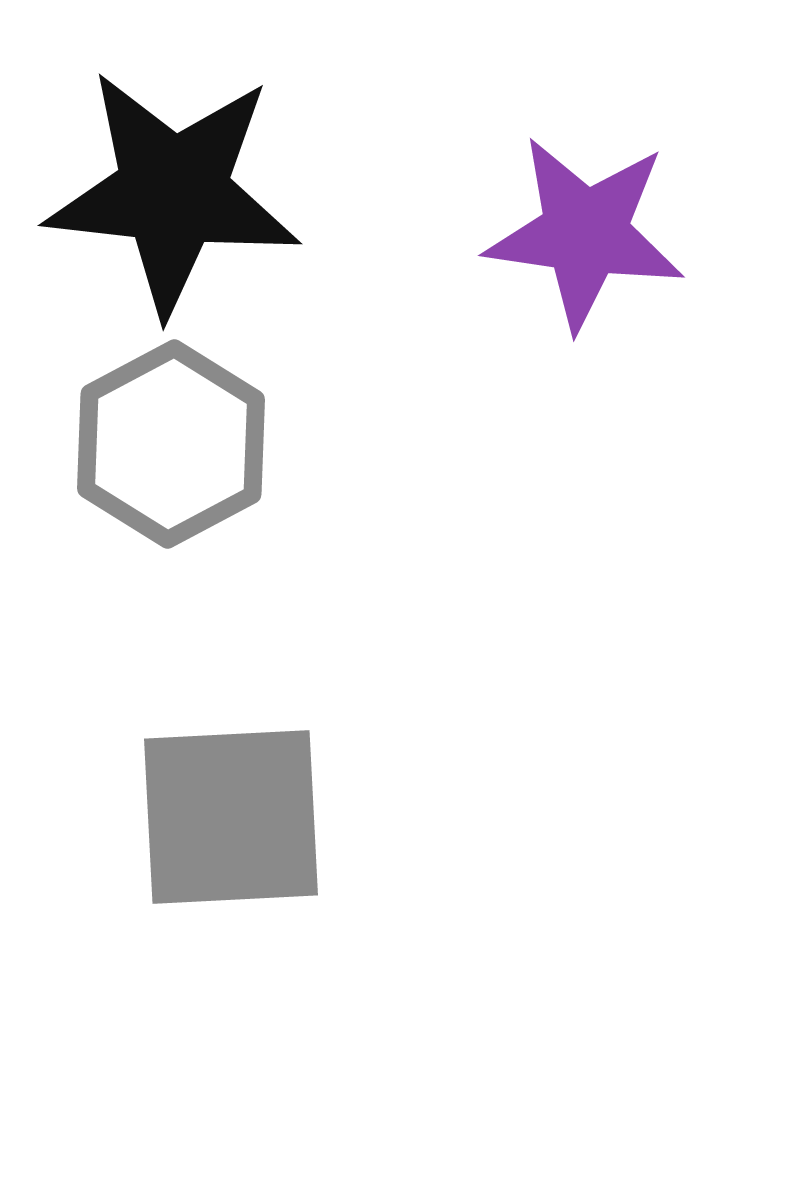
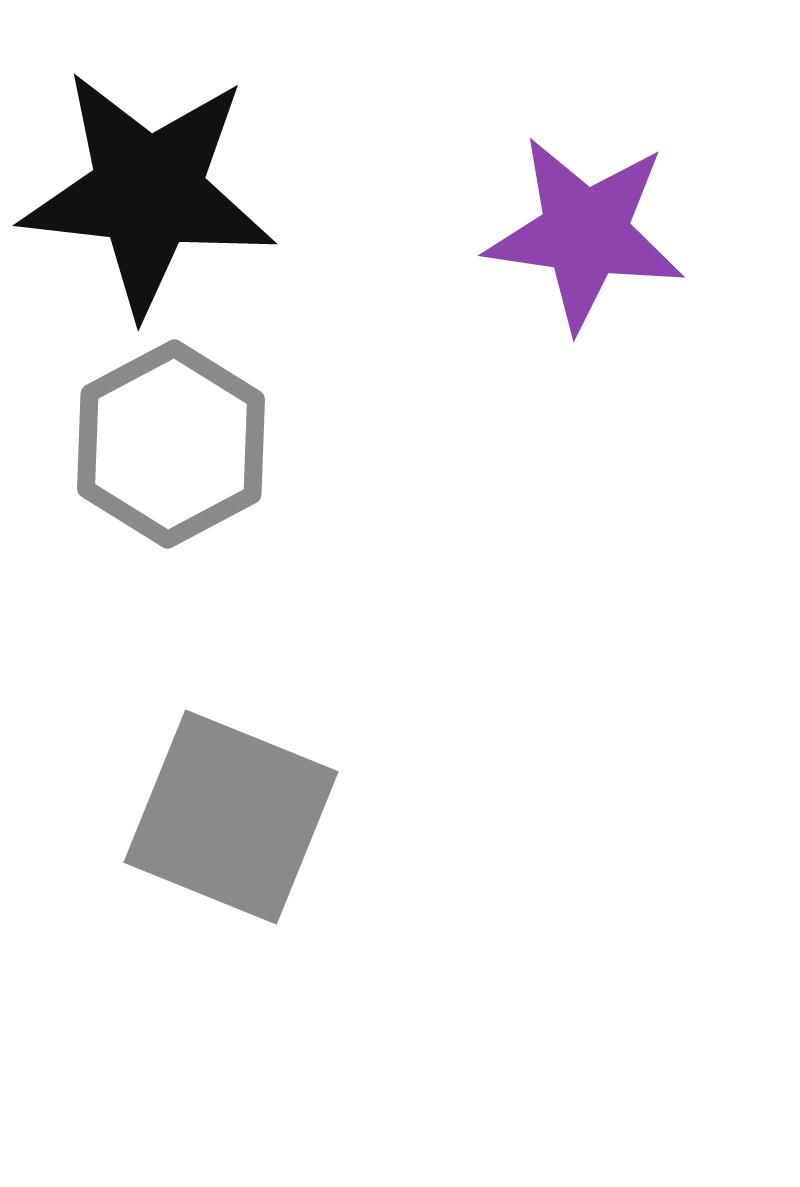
black star: moved 25 px left
gray square: rotated 25 degrees clockwise
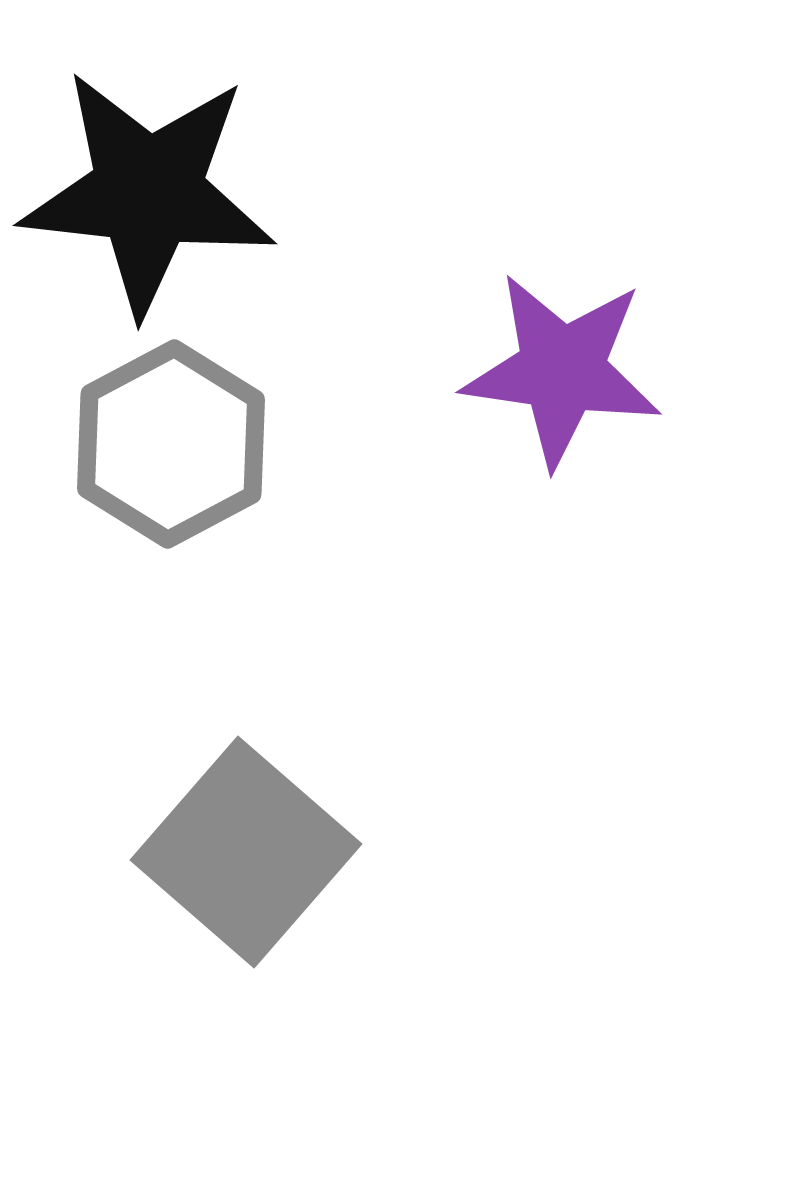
purple star: moved 23 px left, 137 px down
gray square: moved 15 px right, 35 px down; rotated 19 degrees clockwise
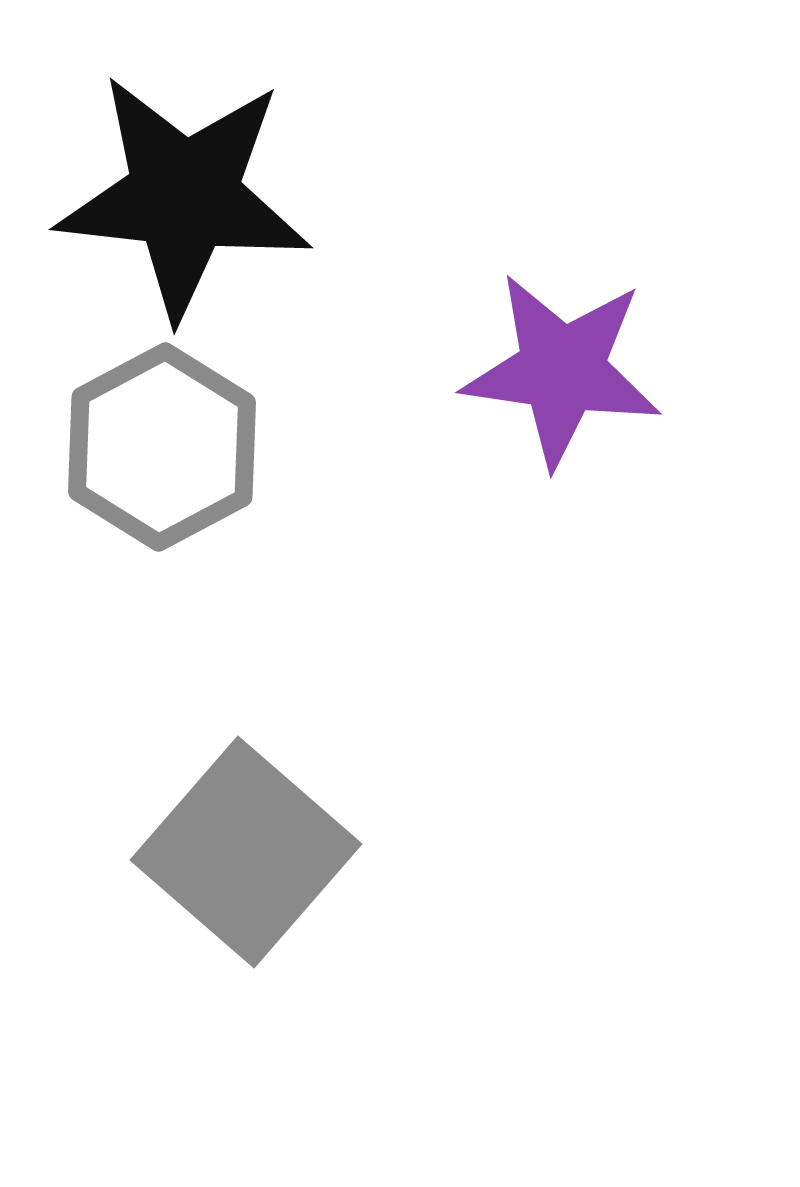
black star: moved 36 px right, 4 px down
gray hexagon: moved 9 px left, 3 px down
